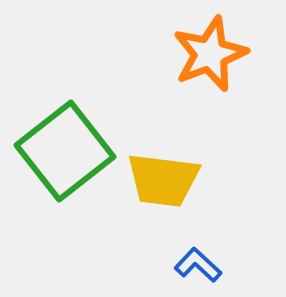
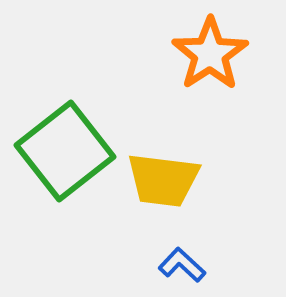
orange star: rotated 12 degrees counterclockwise
blue L-shape: moved 16 px left
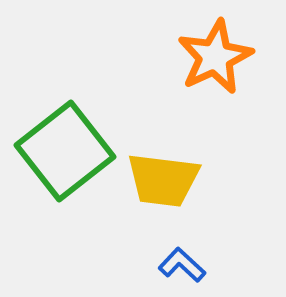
orange star: moved 5 px right, 3 px down; rotated 8 degrees clockwise
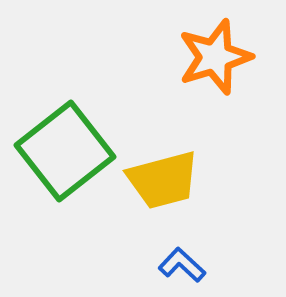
orange star: rotated 8 degrees clockwise
yellow trapezoid: rotated 22 degrees counterclockwise
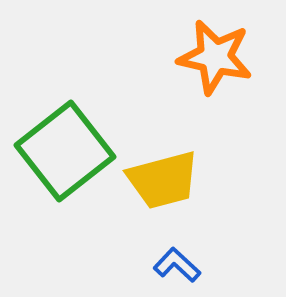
orange star: rotated 30 degrees clockwise
blue L-shape: moved 5 px left
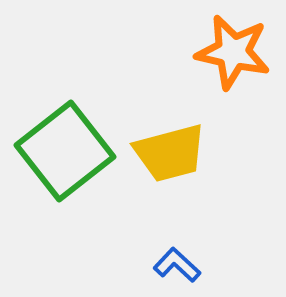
orange star: moved 18 px right, 5 px up
yellow trapezoid: moved 7 px right, 27 px up
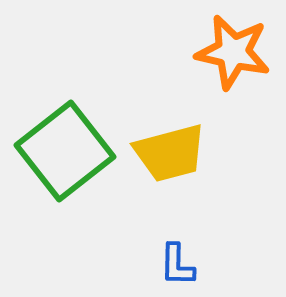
blue L-shape: rotated 132 degrees counterclockwise
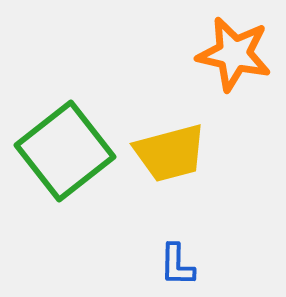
orange star: moved 1 px right, 2 px down
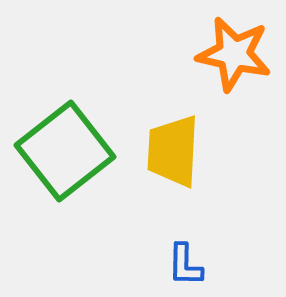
yellow trapezoid: moved 3 px right, 2 px up; rotated 108 degrees clockwise
blue L-shape: moved 8 px right
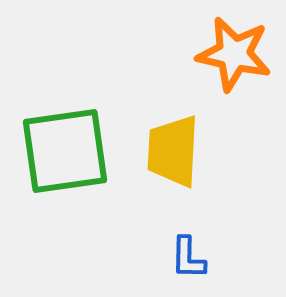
green square: rotated 30 degrees clockwise
blue L-shape: moved 3 px right, 7 px up
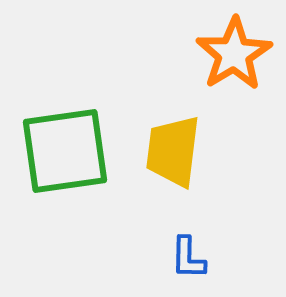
orange star: rotated 28 degrees clockwise
yellow trapezoid: rotated 4 degrees clockwise
